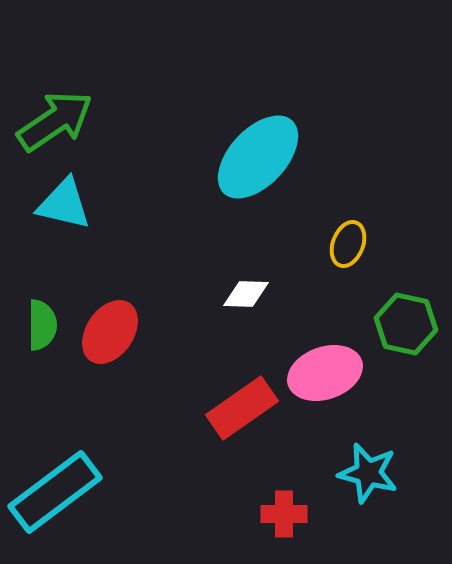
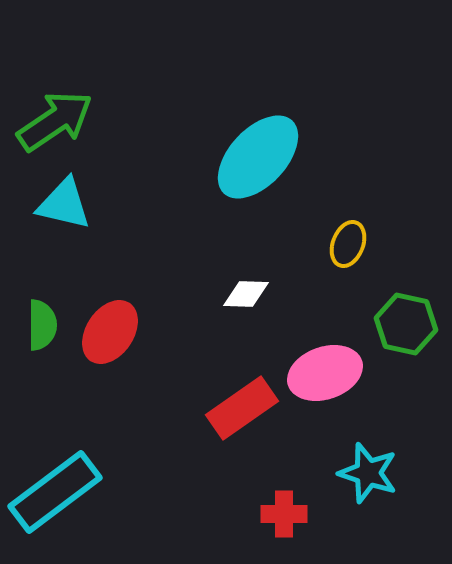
cyan star: rotated 4 degrees clockwise
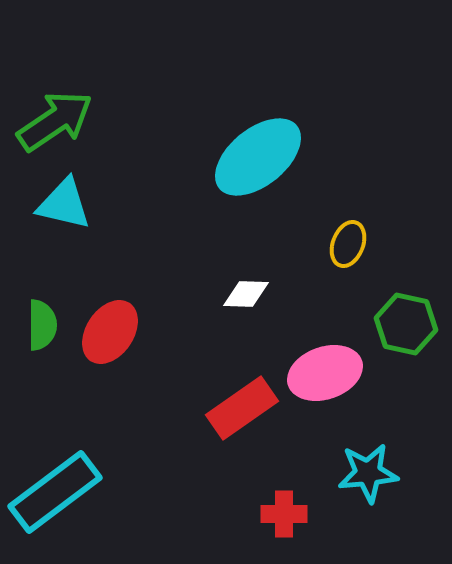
cyan ellipse: rotated 8 degrees clockwise
cyan star: rotated 24 degrees counterclockwise
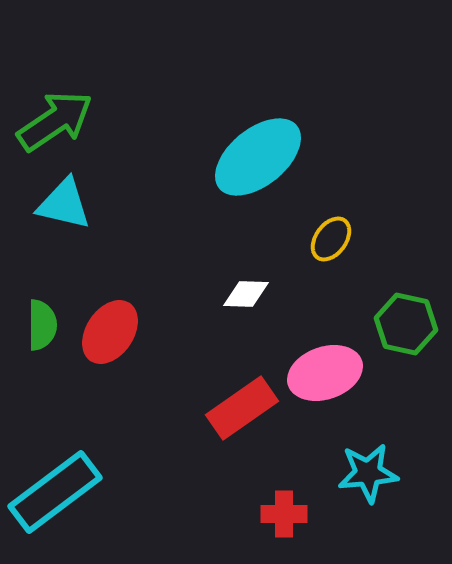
yellow ellipse: moved 17 px left, 5 px up; rotated 15 degrees clockwise
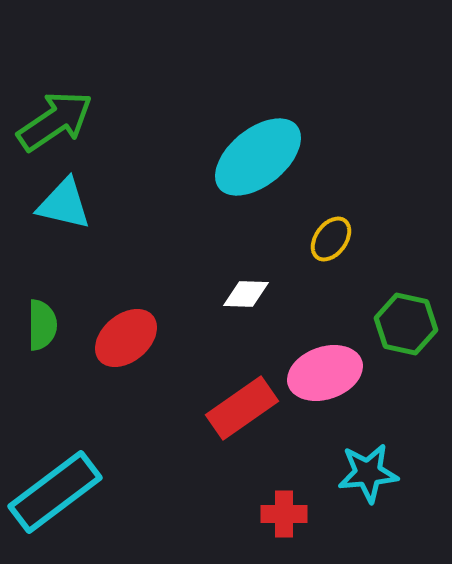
red ellipse: moved 16 px right, 6 px down; rotated 16 degrees clockwise
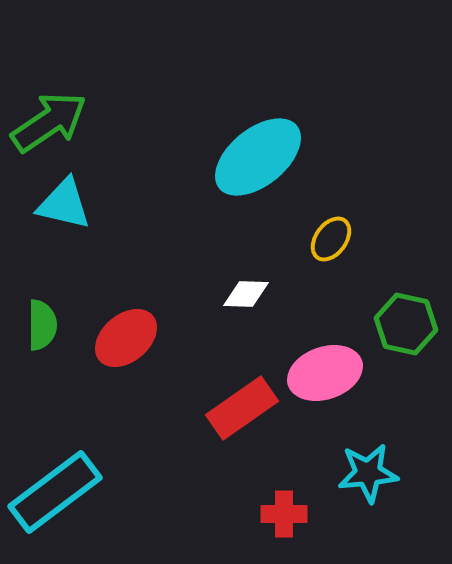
green arrow: moved 6 px left, 1 px down
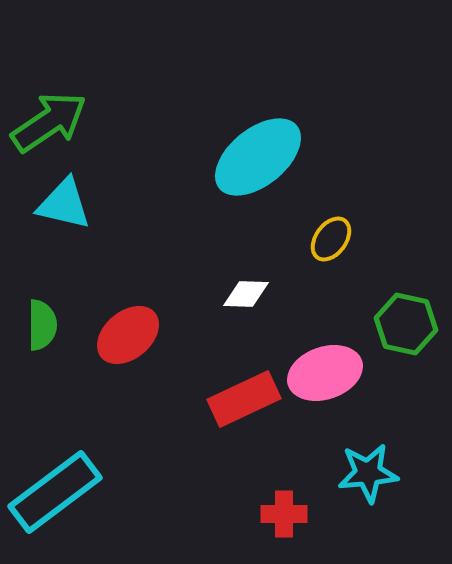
red ellipse: moved 2 px right, 3 px up
red rectangle: moved 2 px right, 9 px up; rotated 10 degrees clockwise
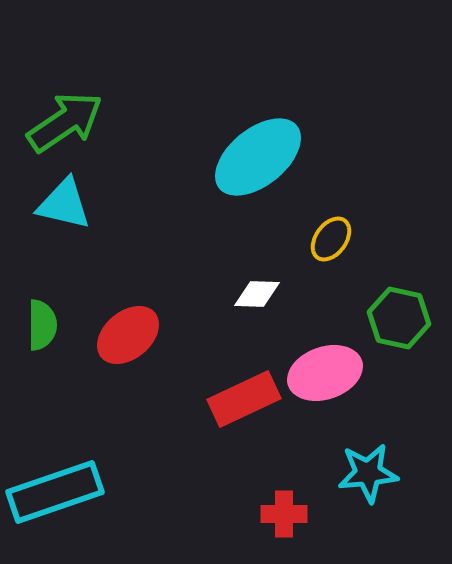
green arrow: moved 16 px right
white diamond: moved 11 px right
green hexagon: moved 7 px left, 6 px up
cyan rectangle: rotated 18 degrees clockwise
